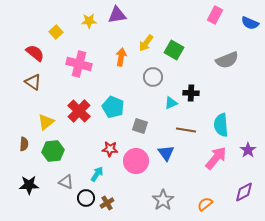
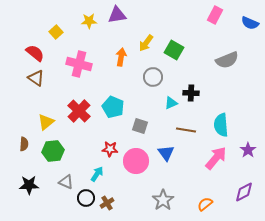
brown triangle: moved 3 px right, 4 px up
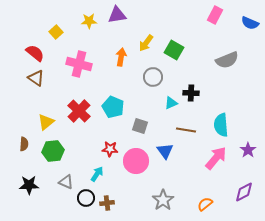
blue triangle: moved 1 px left, 2 px up
brown cross: rotated 24 degrees clockwise
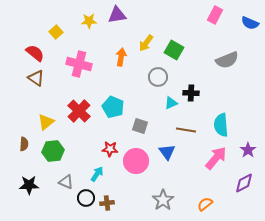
gray circle: moved 5 px right
blue triangle: moved 2 px right, 1 px down
purple diamond: moved 9 px up
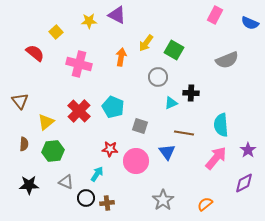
purple triangle: rotated 36 degrees clockwise
brown triangle: moved 16 px left, 23 px down; rotated 18 degrees clockwise
brown line: moved 2 px left, 3 px down
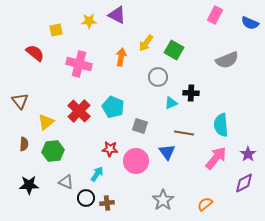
yellow square: moved 2 px up; rotated 32 degrees clockwise
purple star: moved 4 px down
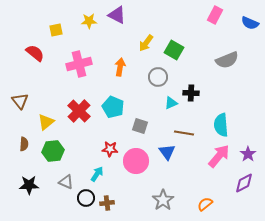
orange arrow: moved 1 px left, 10 px down
pink cross: rotated 30 degrees counterclockwise
pink arrow: moved 3 px right, 2 px up
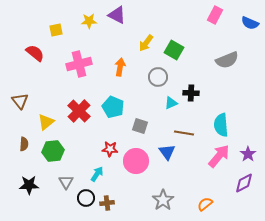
gray triangle: rotated 35 degrees clockwise
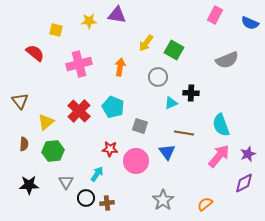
purple triangle: rotated 18 degrees counterclockwise
yellow square: rotated 24 degrees clockwise
cyan semicircle: rotated 15 degrees counterclockwise
purple star: rotated 14 degrees clockwise
